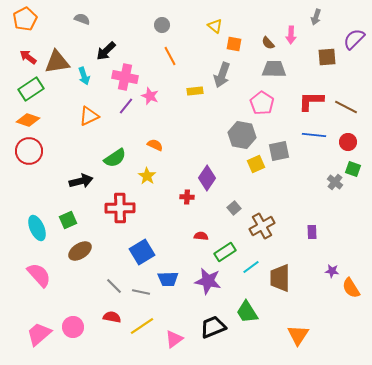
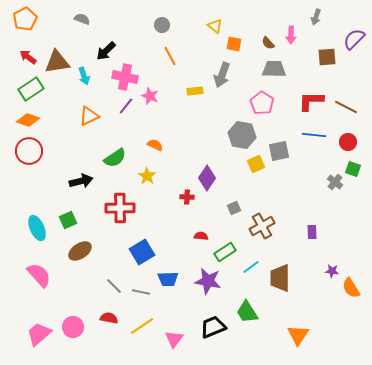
gray square at (234, 208): rotated 16 degrees clockwise
red semicircle at (112, 317): moved 3 px left, 1 px down
pink triangle at (174, 339): rotated 18 degrees counterclockwise
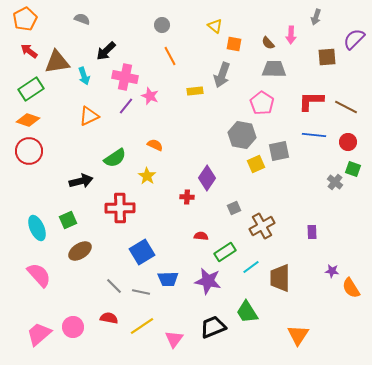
red arrow at (28, 57): moved 1 px right, 6 px up
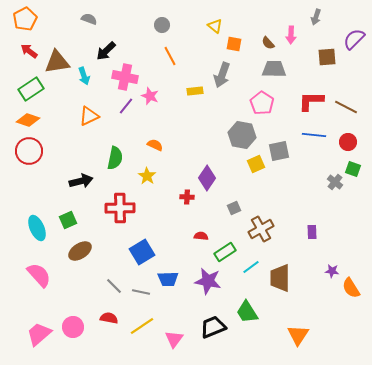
gray semicircle at (82, 19): moved 7 px right
green semicircle at (115, 158): rotated 45 degrees counterclockwise
brown cross at (262, 226): moved 1 px left, 3 px down
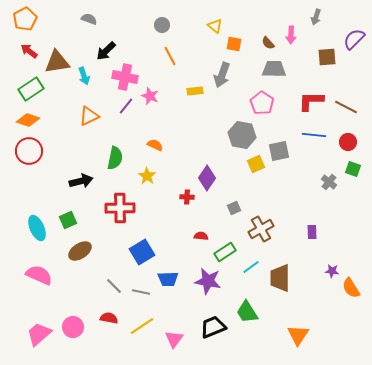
gray cross at (335, 182): moved 6 px left
pink semicircle at (39, 275): rotated 24 degrees counterclockwise
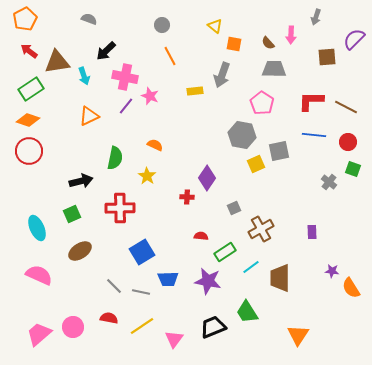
green square at (68, 220): moved 4 px right, 6 px up
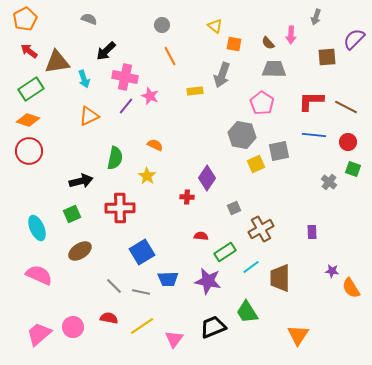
cyan arrow at (84, 76): moved 3 px down
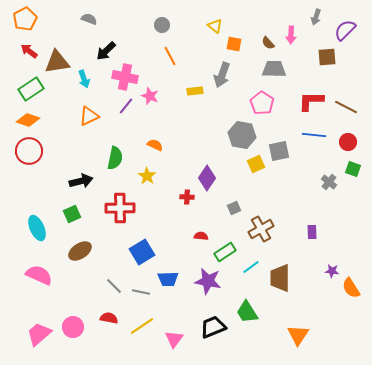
purple semicircle at (354, 39): moved 9 px left, 9 px up
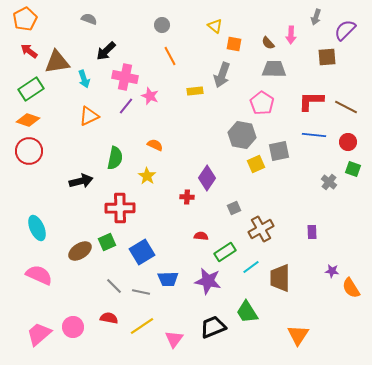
green square at (72, 214): moved 35 px right, 28 px down
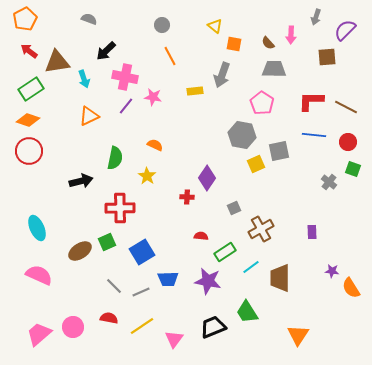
pink star at (150, 96): moved 3 px right, 1 px down; rotated 12 degrees counterclockwise
gray line at (141, 292): rotated 36 degrees counterclockwise
